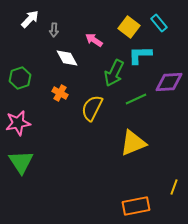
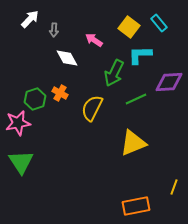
green hexagon: moved 15 px right, 21 px down
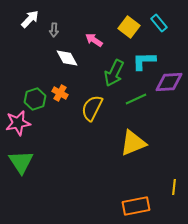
cyan L-shape: moved 4 px right, 6 px down
yellow line: rotated 14 degrees counterclockwise
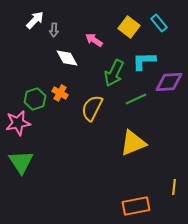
white arrow: moved 5 px right, 1 px down
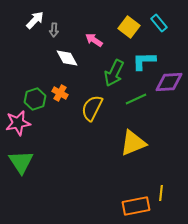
yellow line: moved 13 px left, 6 px down
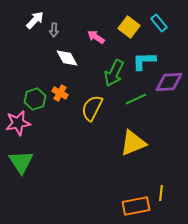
pink arrow: moved 2 px right, 3 px up
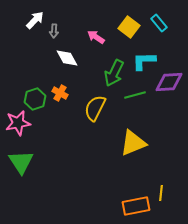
gray arrow: moved 1 px down
green line: moved 1 px left, 4 px up; rotated 10 degrees clockwise
yellow semicircle: moved 3 px right
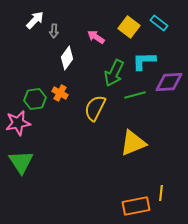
cyan rectangle: rotated 12 degrees counterclockwise
white diamond: rotated 65 degrees clockwise
green hexagon: rotated 10 degrees clockwise
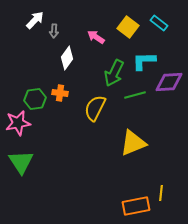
yellow square: moved 1 px left
orange cross: rotated 21 degrees counterclockwise
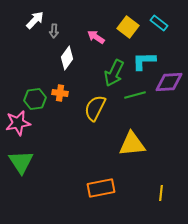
yellow triangle: moved 1 px left, 1 px down; rotated 16 degrees clockwise
orange rectangle: moved 35 px left, 18 px up
